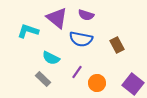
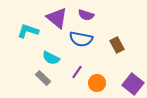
gray rectangle: moved 1 px up
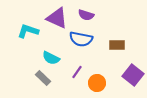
purple triangle: rotated 15 degrees counterclockwise
brown rectangle: rotated 63 degrees counterclockwise
purple square: moved 9 px up
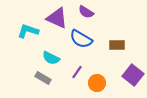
purple semicircle: moved 3 px up; rotated 14 degrees clockwise
blue semicircle: rotated 20 degrees clockwise
gray rectangle: rotated 14 degrees counterclockwise
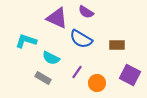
cyan L-shape: moved 2 px left, 10 px down
purple square: moved 3 px left; rotated 10 degrees counterclockwise
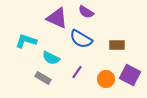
orange circle: moved 9 px right, 4 px up
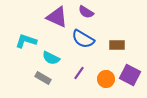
purple triangle: moved 1 px up
blue semicircle: moved 2 px right
purple line: moved 2 px right, 1 px down
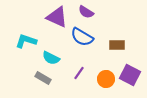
blue semicircle: moved 1 px left, 2 px up
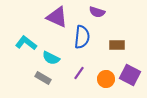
purple semicircle: moved 11 px right; rotated 14 degrees counterclockwise
blue semicircle: rotated 115 degrees counterclockwise
cyan L-shape: moved 2 px down; rotated 20 degrees clockwise
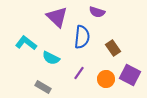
purple triangle: rotated 20 degrees clockwise
brown rectangle: moved 4 px left, 3 px down; rotated 56 degrees clockwise
gray rectangle: moved 9 px down
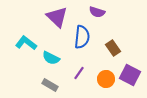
gray rectangle: moved 7 px right, 2 px up
